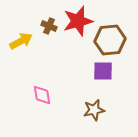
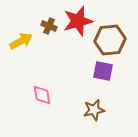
purple square: rotated 10 degrees clockwise
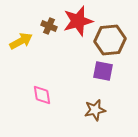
brown star: moved 1 px right
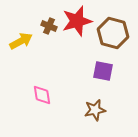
red star: moved 1 px left
brown hexagon: moved 3 px right, 7 px up; rotated 20 degrees clockwise
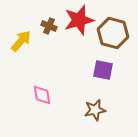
red star: moved 2 px right, 1 px up
yellow arrow: rotated 20 degrees counterclockwise
purple square: moved 1 px up
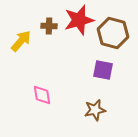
brown cross: rotated 21 degrees counterclockwise
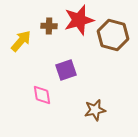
brown hexagon: moved 2 px down
purple square: moved 37 px left; rotated 30 degrees counterclockwise
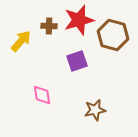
purple square: moved 11 px right, 9 px up
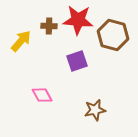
red star: moved 1 px left; rotated 20 degrees clockwise
pink diamond: rotated 20 degrees counterclockwise
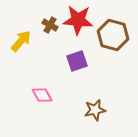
brown cross: moved 1 px right, 1 px up; rotated 28 degrees clockwise
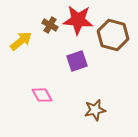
yellow arrow: rotated 10 degrees clockwise
